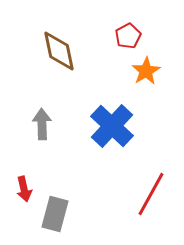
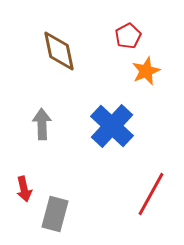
orange star: rotated 8 degrees clockwise
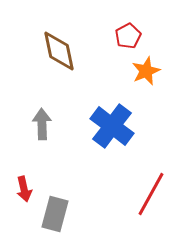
blue cross: rotated 6 degrees counterclockwise
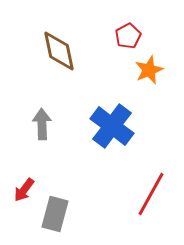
orange star: moved 3 px right, 1 px up
red arrow: moved 1 px down; rotated 50 degrees clockwise
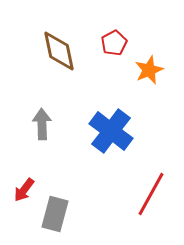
red pentagon: moved 14 px left, 7 px down
blue cross: moved 1 px left, 5 px down
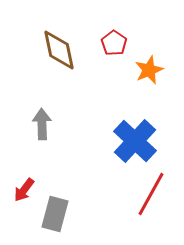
red pentagon: rotated 10 degrees counterclockwise
brown diamond: moved 1 px up
blue cross: moved 24 px right, 10 px down; rotated 6 degrees clockwise
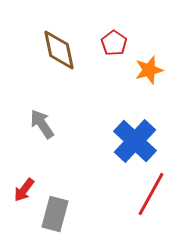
orange star: rotated 8 degrees clockwise
gray arrow: rotated 32 degrees counterclockwise
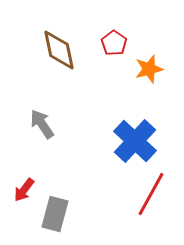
orange star: moved 1 px up
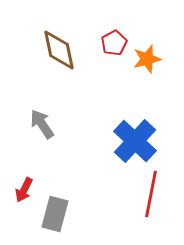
red pentagon: rotated 10 degrees clockwise
orange star: moved 2 px left, 10 px up
red arrow: rotated 10 degrees counterclockwise
red line: rotated 18 degrees counterclockwise
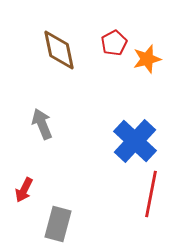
gray arrow: rotated 12 degrees clockwise
gray rectangle: moved 3 px right, 10 px down
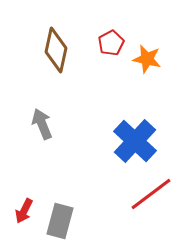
red pentagon: moved 3 px left
brown diamond: moved 3 px left; rotated 24 degrees clockwise
orange star: rotated 28 degrees clockwise
red arrow: moved 21 px down
red line: rotated 42 degrees clockwise
gray rectangle: moved 2 px right, 3 px up
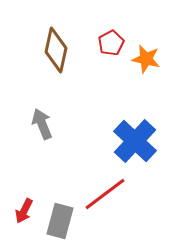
orange star: moved 1 px left
red line: moved 46 px left
